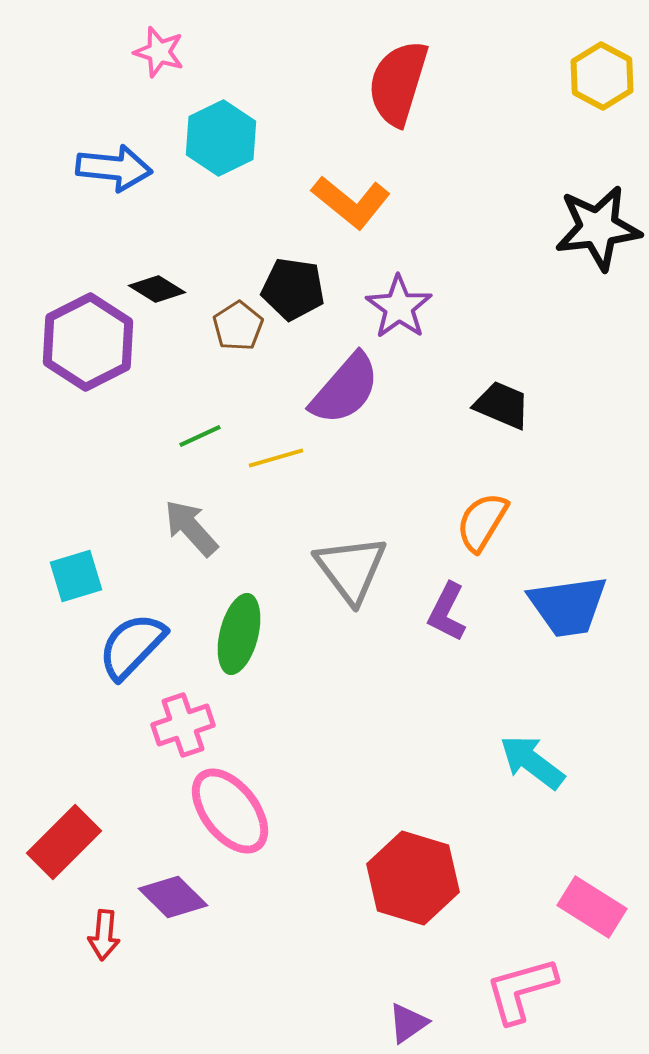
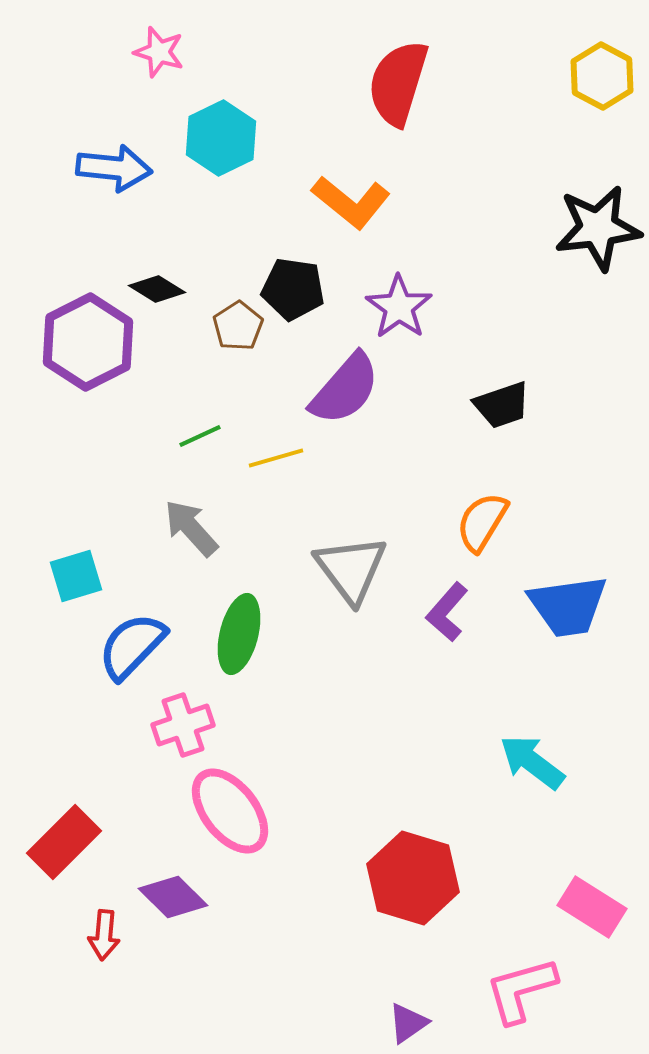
black trapezoid: rotated 138 degrees clockwise
purple L-shape: rotated 14 degrees clockwise
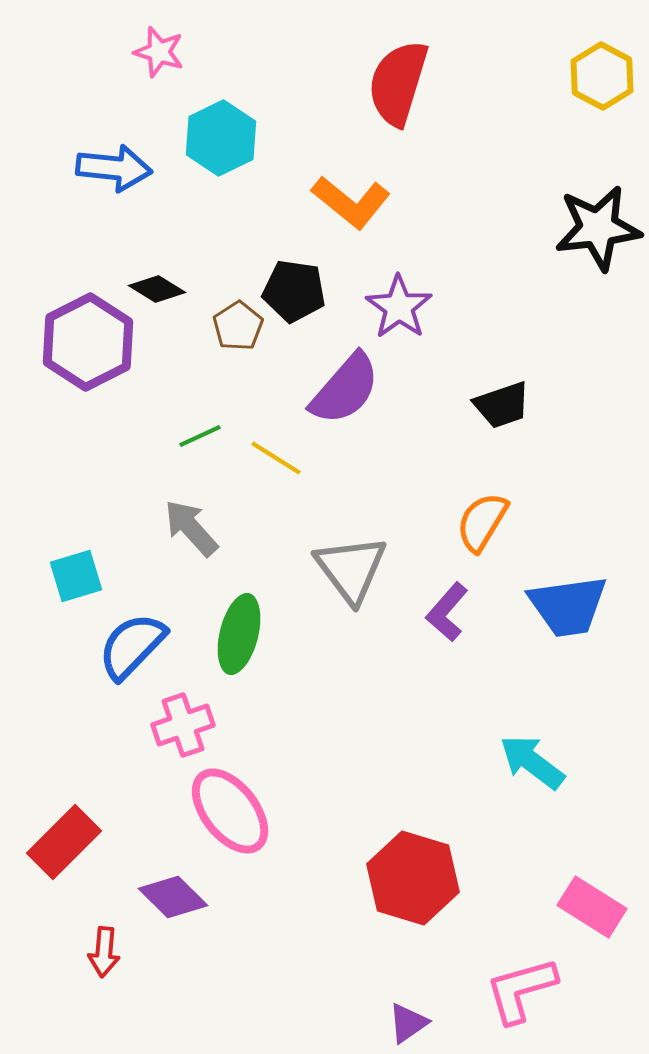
black pentagon: moved 1 px right, 2 px down
yellow line: rotated 48 degrees clockwise
red arrow: moved 17 px down
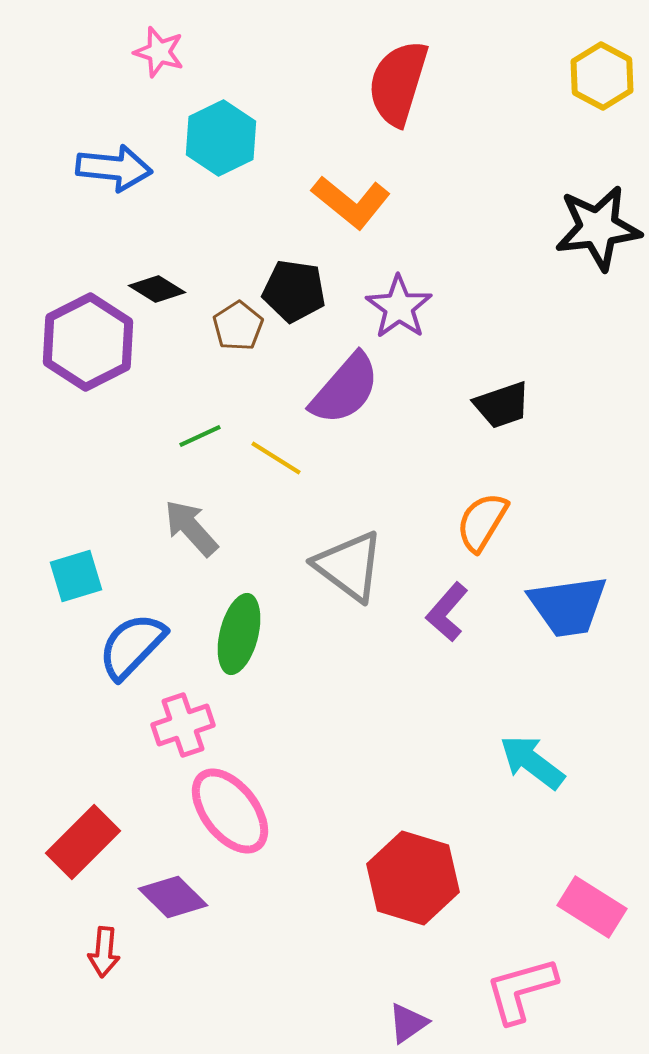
gray triangle: moved 2 px left, 3 px up; rotated 16 degrees counterclockwise
red rectangle: moved 19 px right
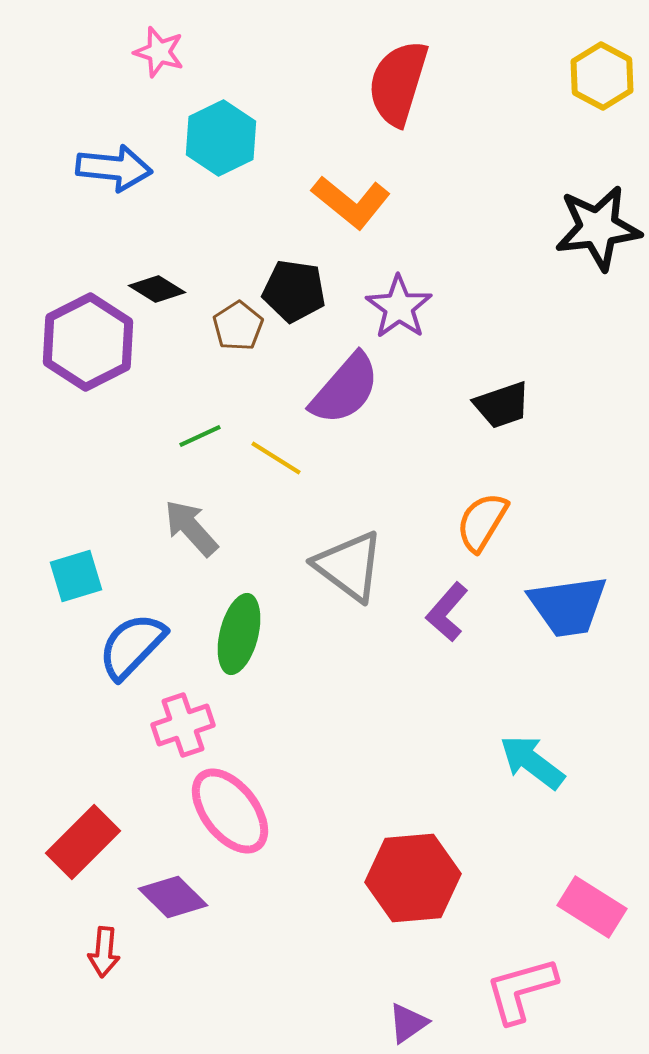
red hexagon: rotated 22 degrees counterclockwise
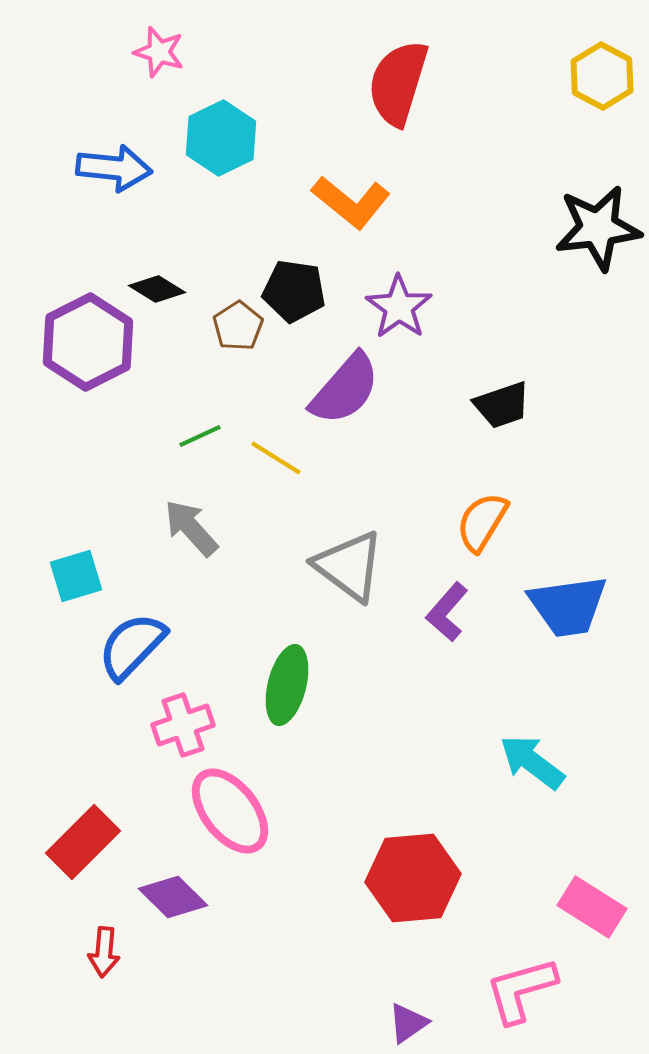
green ellipse: moved 48 px right, 51 px down
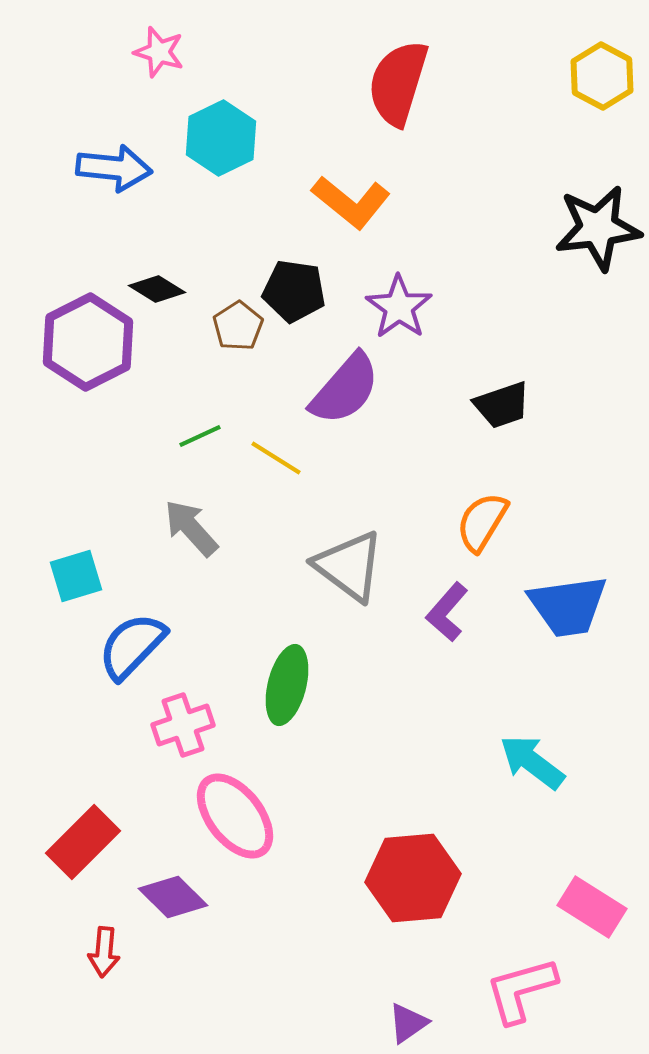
pink ellipse: moved 5 px right, 5 px down
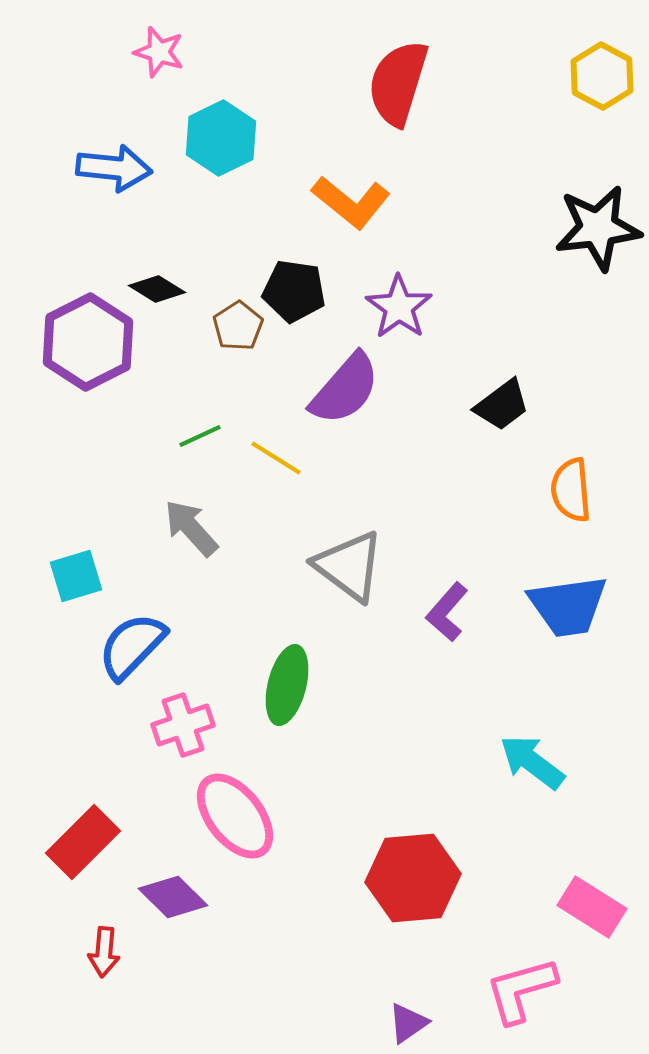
black trapezoid: rotated 18 degrees counterclockwise
orange semicircle: moved 89 px right, 32 px up; rotated 36 degrees counterclockwise
